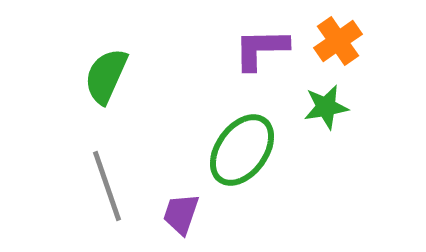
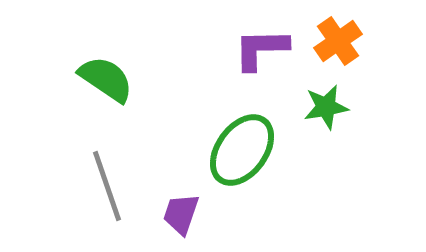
green semicircle: moved 3 px down; rotated 100 degrees clockwise
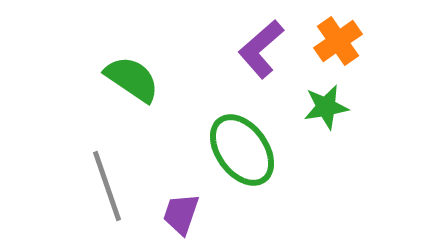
purple L-shape: rotated 40 degrees counterclockwise
green semicircle: moved 26 px right
green ellipse: rotated 72 degrees counterclockwise
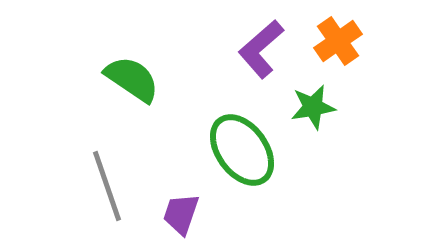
green star: moved 13 px left
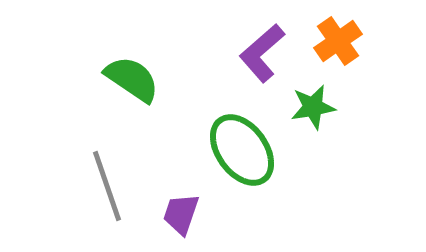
purple L-shape: moved 1 px right, 4 px down
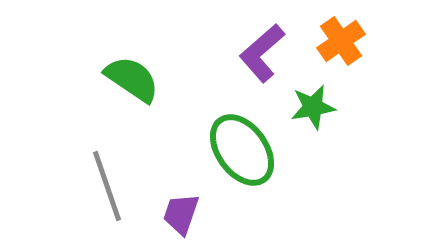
orange cross: moved 3 px right
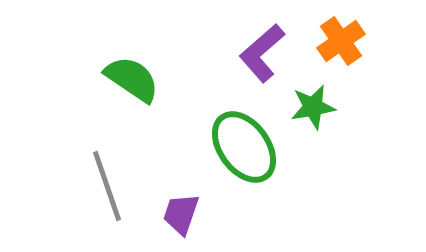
green ellipse: moved 2 px right, 3 px up
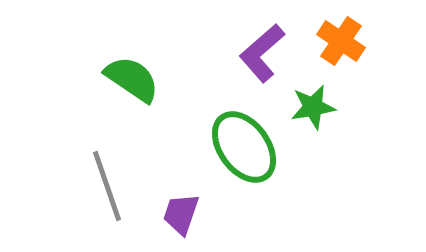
orange cross: rotated 21 degrees counterclockwise
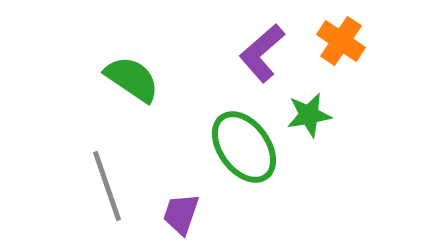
green star: moved 4 px left, 8 px down
